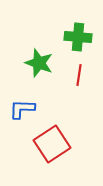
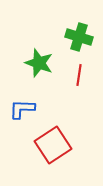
green cross: moved 1 px right; rotated 12 degrees clockwise
red square: moved 1 px right, 1 px down
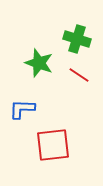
green cross: moved 2 px left, 2 px down
red line: rotated 65 degrees counterclockwise
red square: rotated 27 degrees clockwise
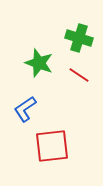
green cross: moved 2 px right, 1 px up
blue L-shape: moved 3 px right; rotated 36 degrees counterclockwise
red square: moved 1 px left, 1 px down
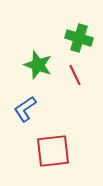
green star: moved 1 px left, 2 px down
red line: moved 4 px left; rotated 30 degrees clockwise
red square: moved 1 px right, 5 px down
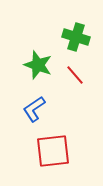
green cross: moved 3 px left, 1 px up
red line: rotated 15 degrees counterclockwise
blue L-shape: moved 9 px right
